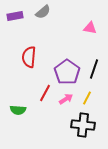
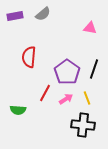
gray semicircle: moved 2 px down
yellow line: rotated 48 degrees counterclockwise
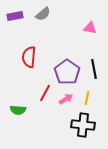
black line: rotated 30 degrees counterclockwise
yellow line: rotated 32 degrees clockwise
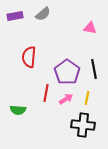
red line: moved 1 px right; rotated 18 degrees counterclockwise
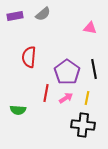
pink arrow: moved 1 px up
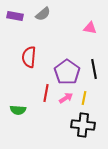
purple rectangle: rotated 21 degrees clockwise
yellow line: moved 3 px left
